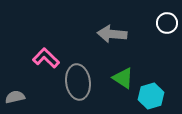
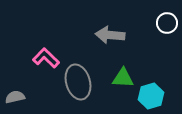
gray arrow: moved 2 px left, 1 px down
green triangle: rotated 30 degrees counterclockwise
gray ellipse: rotated 8 degrees counterclockwise
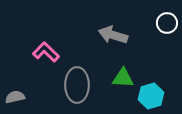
gray arrow: moved 3 px right; rotated 12 degrees clockwise
pink L-shape: moved 6 px up
gray ellipse: moved 1 px left, 3 px down; rotated 16 degrees clockwise
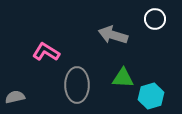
white circle: moved 12 px left, 4 px up
pink L-shape: rotated 12 degrees counterclockwise
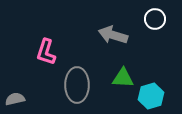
pink L-shape: rotated 104 degrees counterclockwise
gray semicircle: moved 2 px down
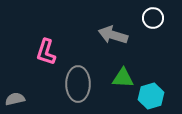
white circle: moved 2 px left, 1 px up
gray ellipse: moved 1 px right, 1 px up
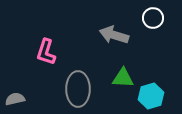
gray arrow: moved 1 px right
gray ellipse: moved 5 px down
